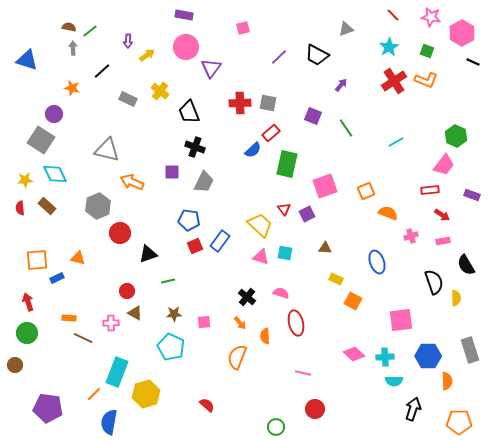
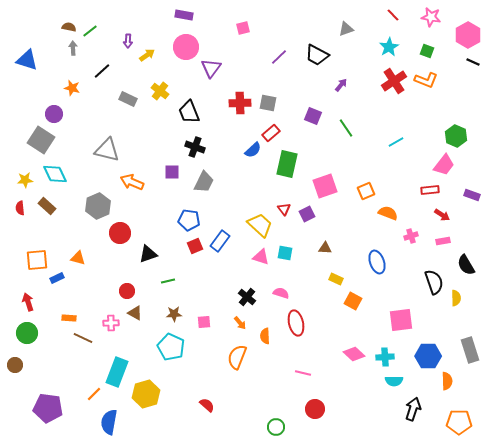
pink hexagon at (462, 33): moved 6 px right, 2 px down
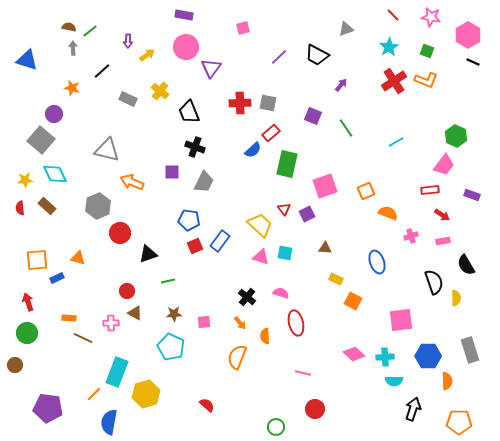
gray square at (41, 140): rotated 8 degrees clockwise
